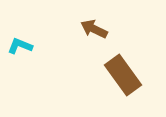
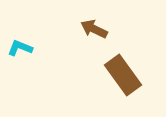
cyan L-shape: moved 2 px down
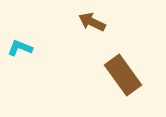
brown arrow: moved 2 px left, 7 px up
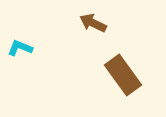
brown arrow: moved 1 px right, 1 px down
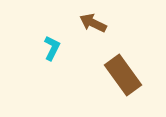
cyan L-shape: moved 32 px right; rotated 95 degrees clockwise
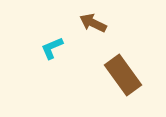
cyan L-shape: rotated 140 degrees counterclockwise
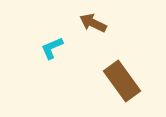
brown rectangle: moved 1 px left, 6 px down
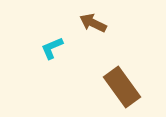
brown rectangle: moved 6 px down
